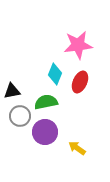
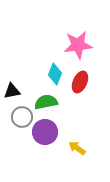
gray circle: moved 2 px right, 1 px down
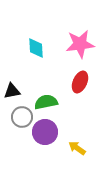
pink star: moved 2 px right, 1 px up
cyan diamond: moved 19 px left, 26 px up; rotated 25 degrees counterclockwise
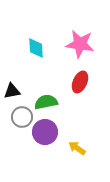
pink star: rotated 16 degrees clockwise
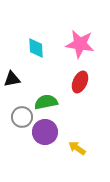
black triangle: moved 12 px up
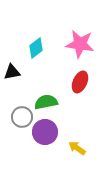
cyan diamond: rotated 55 degrees clockwise
black triangle: moved 7 px up
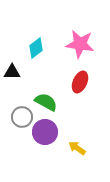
black triangle: rotated 12 degrees clockwise
green semicircle: rotated 40 degrees clockwise
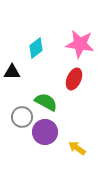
red ellipse: moved 6 px left, 3 px up
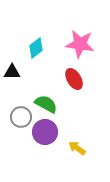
red ellipse: rotated 55 degrees counterclockwise
green semicircle: moved 2 px down
gray circle: moved 1 px left
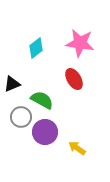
pink star: moved 1 px up
black triangle: moved 12 px down; rotated 24 degrees counterclockwise
green semicircle: moved 4 px left, 4 px up
